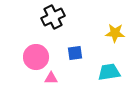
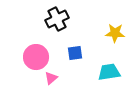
black cross: moved 4 px right, 2 px down
pink triangle: rotated 40 degrees counterclockwise
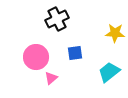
cyan trapezoid: rotated 30 degrees counterclockwise
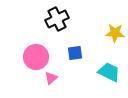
cyan trapezoid: rotated 65 degrees clockwise
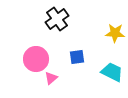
black cross: rotated 10 degrees counterclockwise
blue square: moved 2 px right, 4 px down
pink circle: moved 2 px down
cyan trapezoid: moved 3 px right
